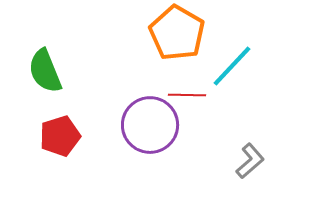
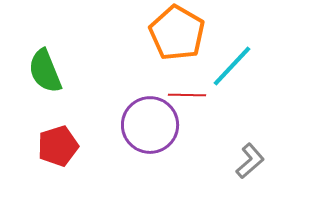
red pentagon: moved 2 px left, 10 px down
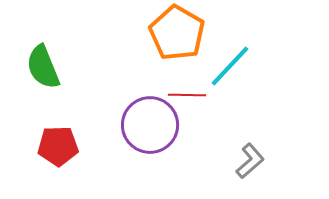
cyan line: moved 2 px left
green semicircle: moved 2 px left, 4 px up
red pentagon: rotated 15 degrees clockwise
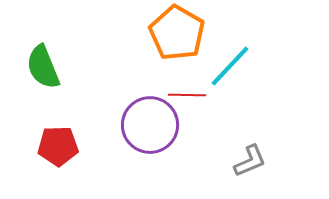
gray L-shape: rotated 18 degrees clockwise
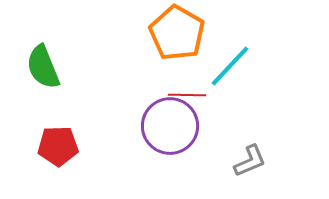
purple circle: moved 20 px right, 1 px down
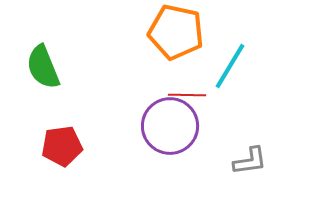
orange pentagon: moved 1 px left, 1 px up; rotated 18 degrees counterclockwise
cyan line: rotated 12 degrees counterclockwise
red pentagon: moved 4 px right; rotated 6 degrees counterclockwise
gray L-shape: rotated 15 degrees clockwise
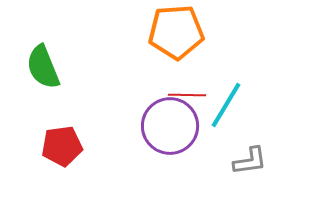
orange pentagon: rotated 16 degrees counterclockwise
cyan line: moved 4 px left, 39 px down
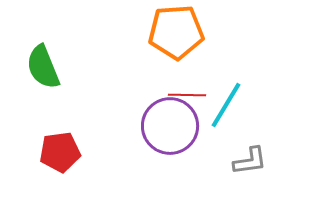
red pentagon: moved 2 px left, 6 px down
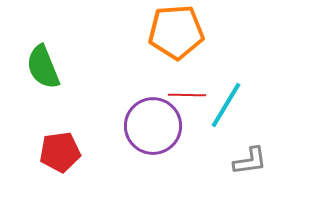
purple circle: moved 17 px left
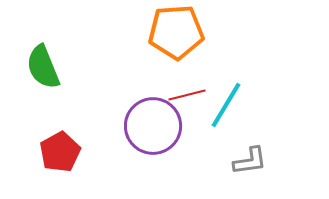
red line: rotated 15 degrees counterclockwise
red pentagon: rotated 21 degrees counterclockwise
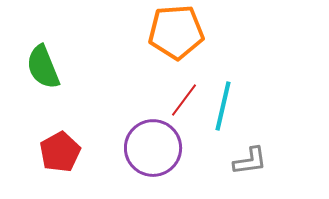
red line: moved 3 px left, 5 px down; rotated 39 degrees counterclockwise
cyan line: moved 3 px left, 1 px down; rotated 18 degrees counterclockwise
purple circle: moved 22 px down
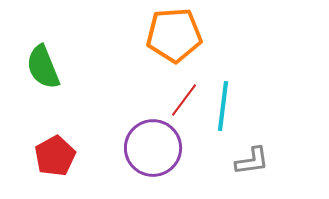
orange pentagon: moved 2 px left, 3 px down
cyan line: rotated 6 degrees counterclockwise
red pentagon: moved 5 px left, 4 px down
gray L-shape: moved 2 px right
